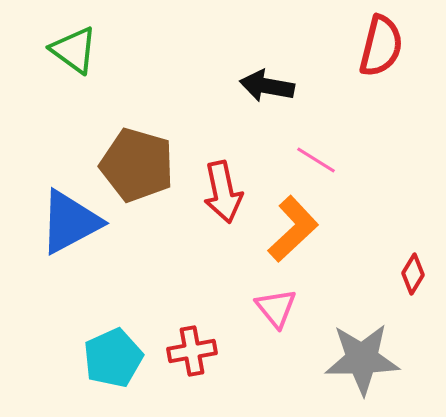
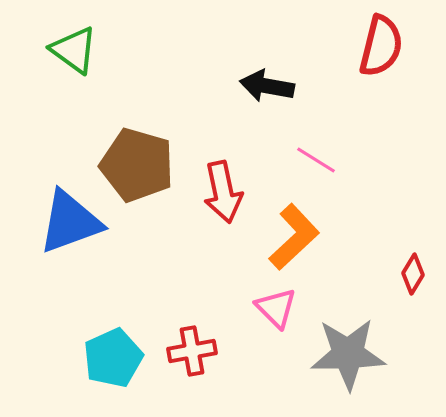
blue triangle: rotated 8 degrees clockwise
orange L-shape: moved 1 px right, 8 px down
pink triangle: rotated 6 degrees counterclockwise
gray star: moved 14 px left, 5 px up
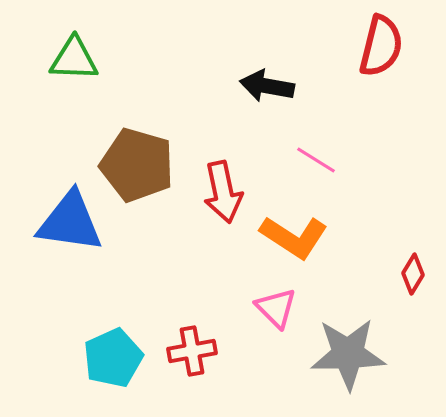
green triangle: moved 9 px down; rotated 34 degrees counterclockwise
blue triangle: rotated 28 degrees clockwise
orange L-shape: rotated 76 degrees clockwise
